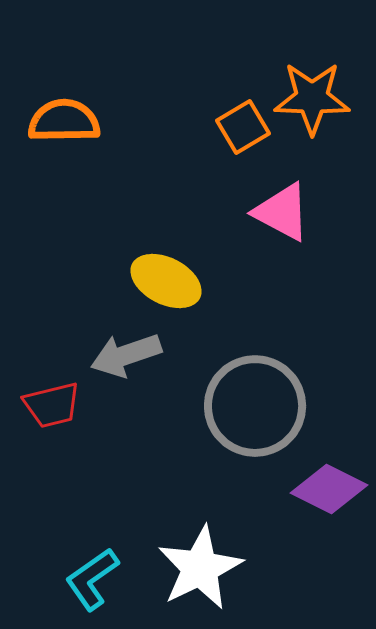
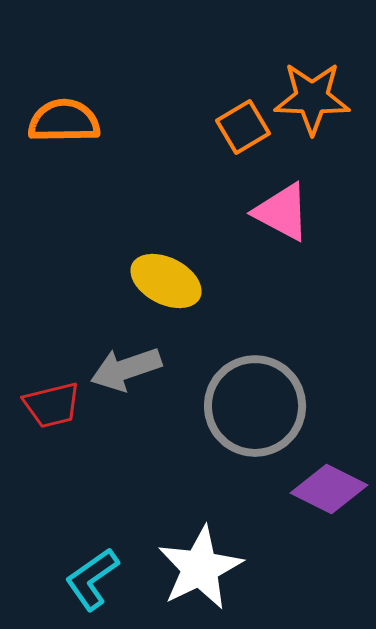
gray arrow: moved 14 px down
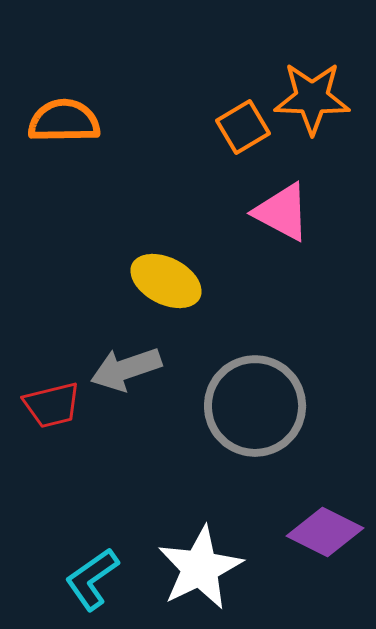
purple diamond: moved 4 px left, 43 px down
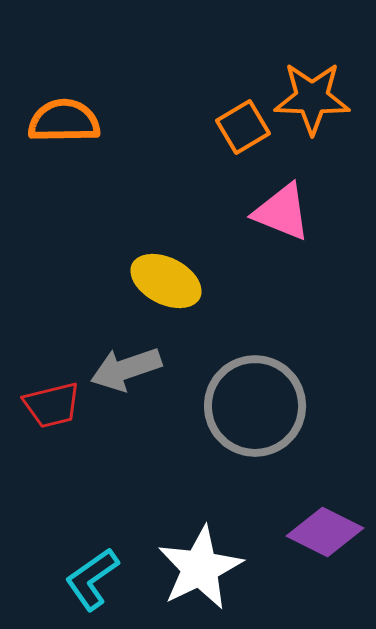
pink triangle: rotated 6 degrees counterclockwise
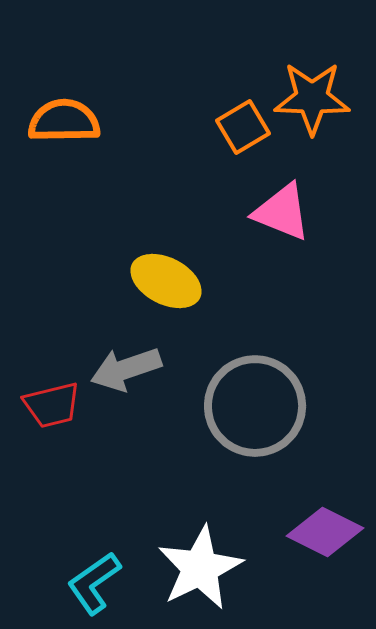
cyan L-shape: moved 2 px right, 4 px down
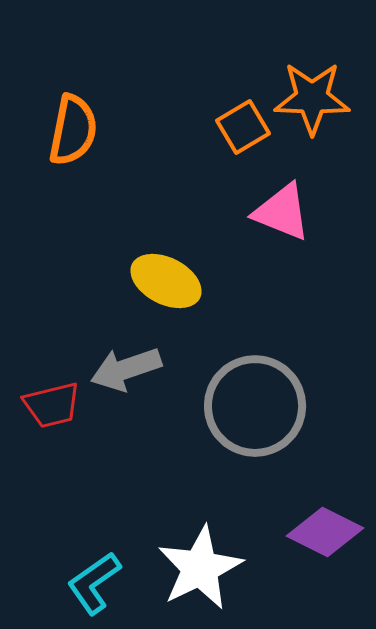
orange semicircle: moved 9 px right, 9 px down; rotated 102 degrees clockwise
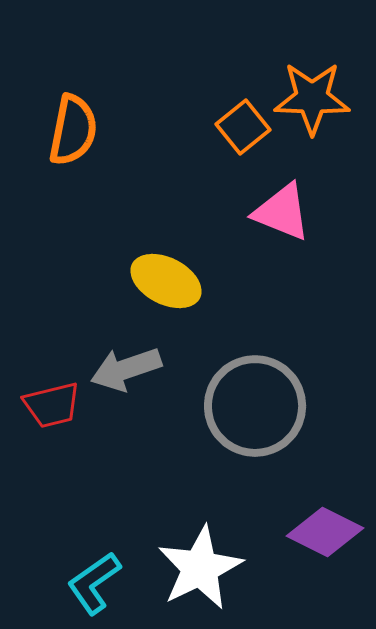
orange square: rotated 8 degrees counterclockwise
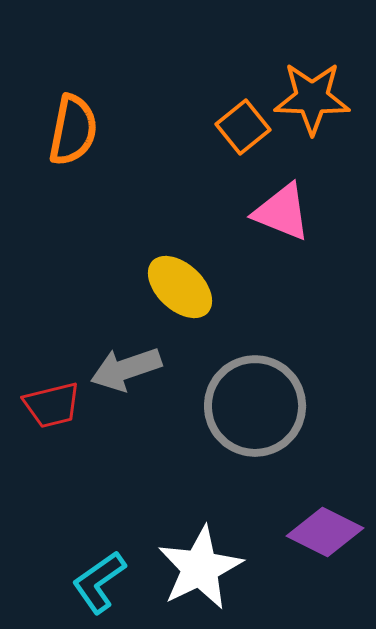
yellow ellipse: moved 14 px right, 6 px down; rotated 16 degrees clockwise
cyan L-shape: moved 5 px right, 1 px up
